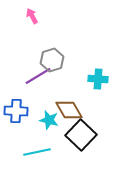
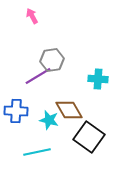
gray hexagon: rotated 10 degrees clockwise
black square: moved 8 px right, 2 px down; rotated 8 degrees counterclockwise
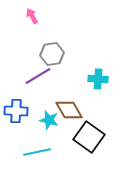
gray hexagon: moved 6 px up
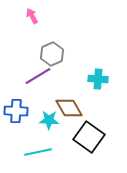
gray hexagon: rotated 15 degrees counterclockwise
brown diamond: moved 2 px up
cyan star: rotated 12 degrees counterclockwise
cyan line: moved 1 px right
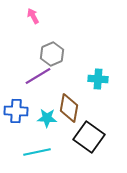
pink arrow: moved 1 px right
brown diamond: rotated 40 degrees clockwise
cyan star: moved 2 px left, 2 px up
cyan line: moved 1 px left
